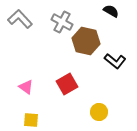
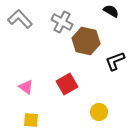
black L-shape: rotated 120 degrees clockwise
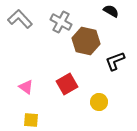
gray cross: moved 1 px left
yellow circle: moved 10 px up
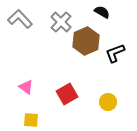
black semicircle: moved 9 px left, 1 px down
gray cross: rotated 15 degrees clockwise
brown hexagon: rotated 24 degrees clockwise
black L-shape: moved 8 px up
red square: moved 10 px down
yellow circle: moved 9 px right
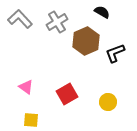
gray cross: moved 4 px left; rotated 15 degrees clockwise
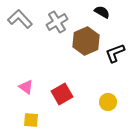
red square: moved 5 px left
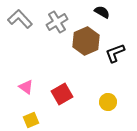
yellow square: rotated 28 degrees counterclockwise
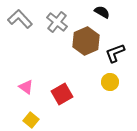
gray cross: rotated 20 degrees counterclockwise
yellow circle: moved 2 px right, 20 px up
yellow square: rotated 28 degrees counterclockwise
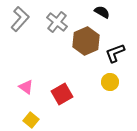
gray L-shape: rotated 85 degrees clockwise
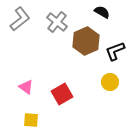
gray L-shape: rotated 10 degrees clockwise
black L-shape: moved 2 px up
yellow square: rotated 35 degrees counterclockwise
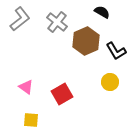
black L-shape: moved 1 px right; rotated 100 degrees counterclockwise
